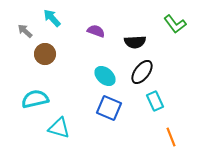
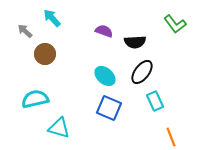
purple semicircle: moved 8 px right
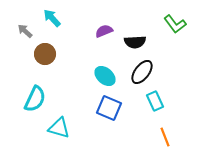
purple semicircle: rotated 42 degrees counterclockwise
cyan semicircle: rotated 128 degrees clockwise
orange line: moved 6 px left
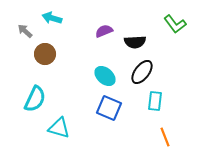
cyan arrow: rotated 30 degrees counterclockwise
cyan rectangle: rotated 30 degrees clockwise
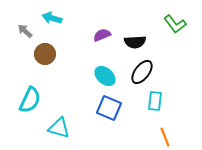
purple semicircle: moved 2 px left, 4 px down
cyan semicircle: moved 5 px left, 1 px down
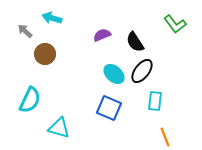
black semicircle: rotated 60 degrees clockwise
black ellipse: moved 1 px up
cyan ellipse: moved 9 px right, 2 px up
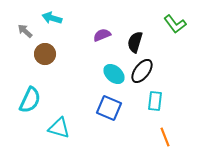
black semicircle: rotated 50 degrees clockwise
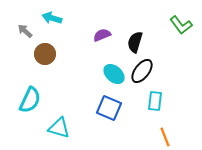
green L-shape: moved 6 px right, 1 px down
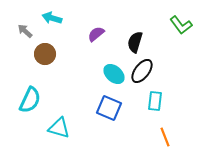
purple semicircle: moved 6 px left, 1 px up; rotated 18 degrees counterclockwise
